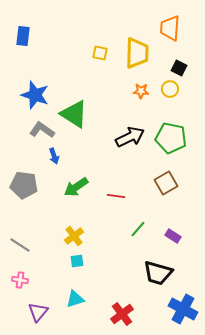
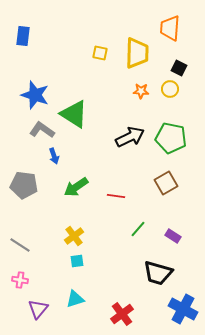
purple triangle: moved 3 px up
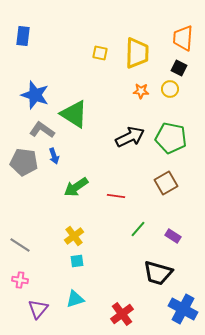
orange trapezoid: moved 13 px right, 10 px down
gray pentagon: moved 23 px up
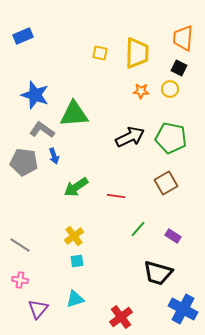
blue rectangle: rotated 60 degrees clockwise
green triangle: rotated 36 degrees counterclockwise
red cross: moved 1 px left, 3 px down
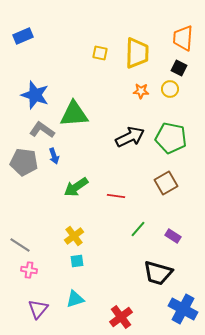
pink cross: moved 9 px right, 10 px up
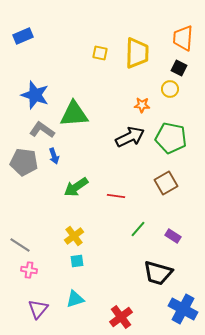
orange star: moved 1 px right, 14 px down
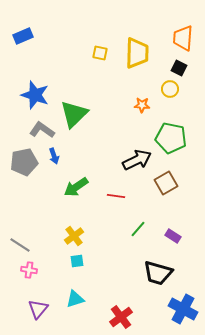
green triangle: rotated 40 degrees counterclockwise
black arrow: moved 7 px right, 23 px down
gray pentagon: rotated 20 degrees counterclockwise
